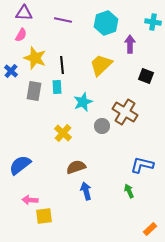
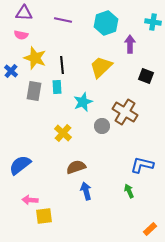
pink semicircle: rotated 72 degrees clockwise
yellow trapezoid: moved 2 px down
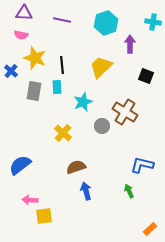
purple line: moved 1 px left
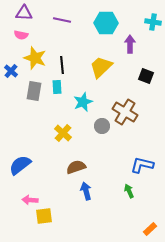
cyan hexagon: rotated 20 degrees clockwise
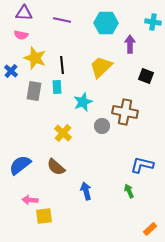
brown cross: rotated 20 degrees counterclockwise
brown semicircle: moved 20 px left; rotated 120 degrees counterclockwise
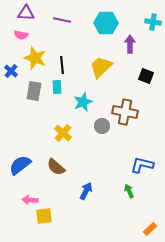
purple triangle: moved 2 px right
blue arrow: rotated 42 degrees clockwise
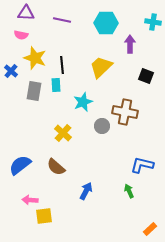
cyan rectangle: moved 1 px left, 2 px up
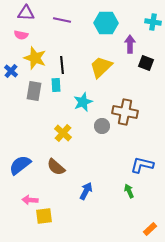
black square: moved 13 px up
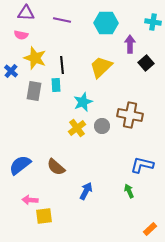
black square: rotated 28 degrees clockwise
brown cross: moved 5 px right, 3 px down
yellow cross: moved 14 px right, 5 px up; rotated 12 degrees clockwise
